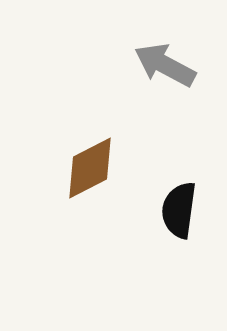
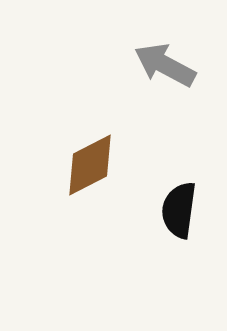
brown diamond: moved 3 px up
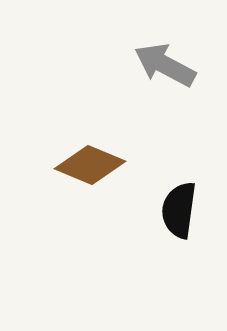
brown diamond: rotated 50 degrees clockwise
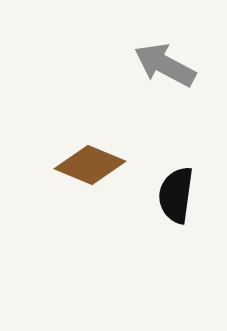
black semicircle: moved 3 px left, 15 px up
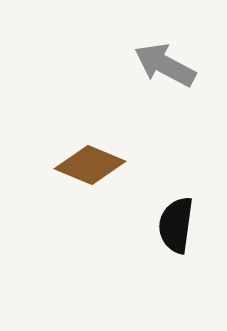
black semicircle: moved 30 px down
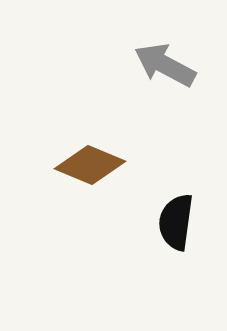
black semicircle: moved 3 px up
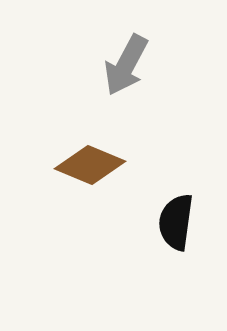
gray arrow: moved 39 px left; rotated 90 degrees counterclockwise
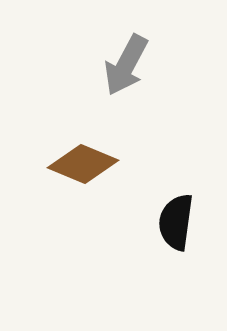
brown diamond: moved 7 px left, 1 px up
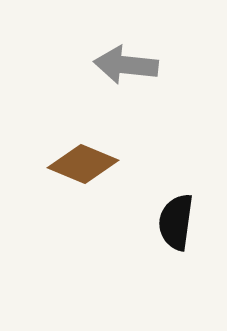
gray arrow: rotated 68 degrees clockwise
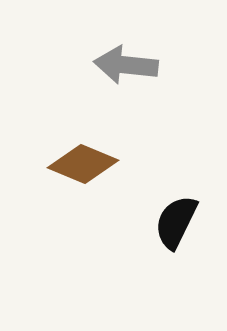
black semicircle: rotated 18 degrees clockwise
